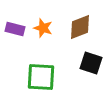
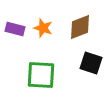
green square: moved 2 px up
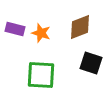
orange star: moved 2 px left, 5 px down
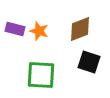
brown diamond: moved 2 px down
orange star: moved 2 px left, 2 px up
black square: moved 2 px left, 1 px up
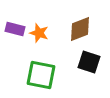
orange star: moved 2 px down
green square: rotated 8 degrees clockwise
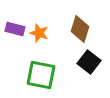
brown diamond: rotated 52 degrees counterclockwise
black square: rotated 20 degrees clockwise
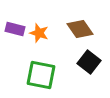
brown diamond: rotated 52 degrees counterclockwise
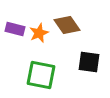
brown diamond: moved 13 px left, 4 px up
orange star: rotated 30 degrees clockwise
black square: rotated 30 degrees counterclockwise
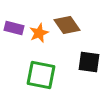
purple rectangle: moved 1 px left, 1 px up
